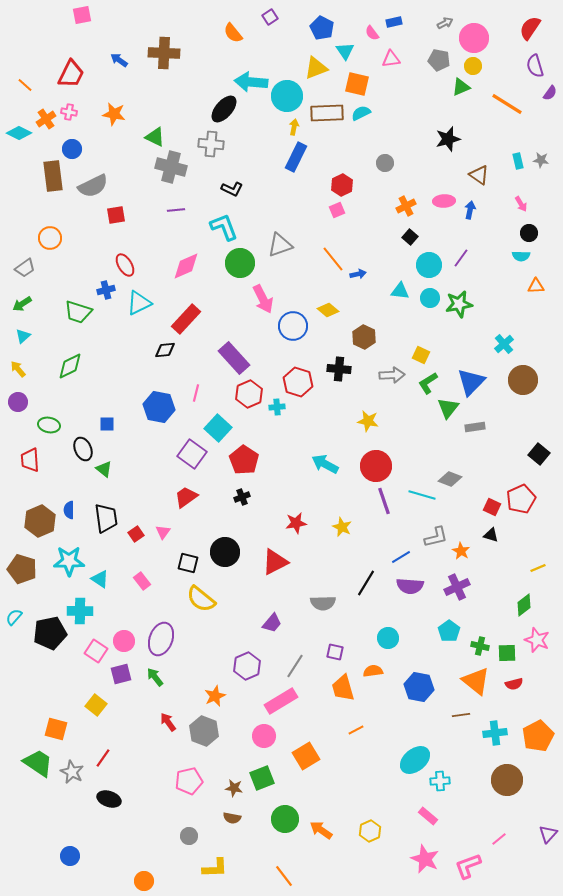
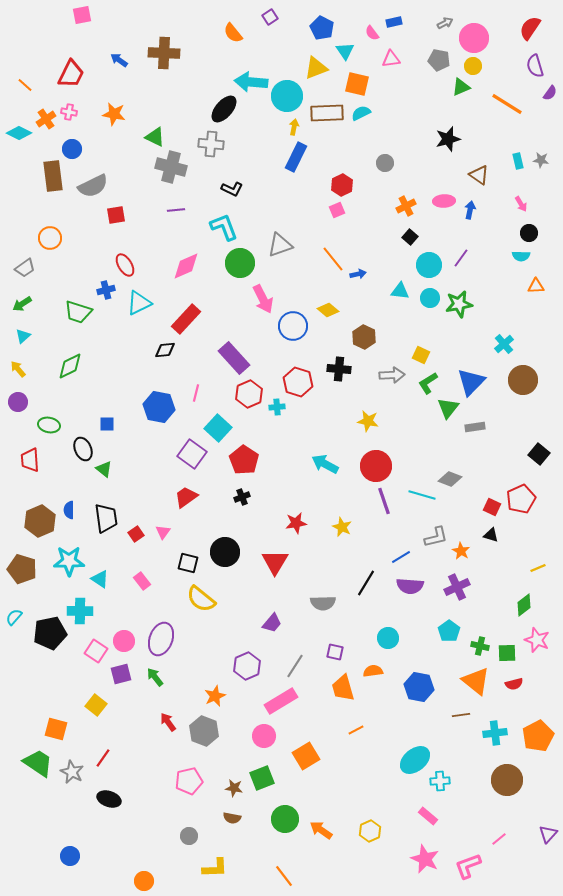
red triangle at (275, 562): rotated 32 degrees counterclockwise
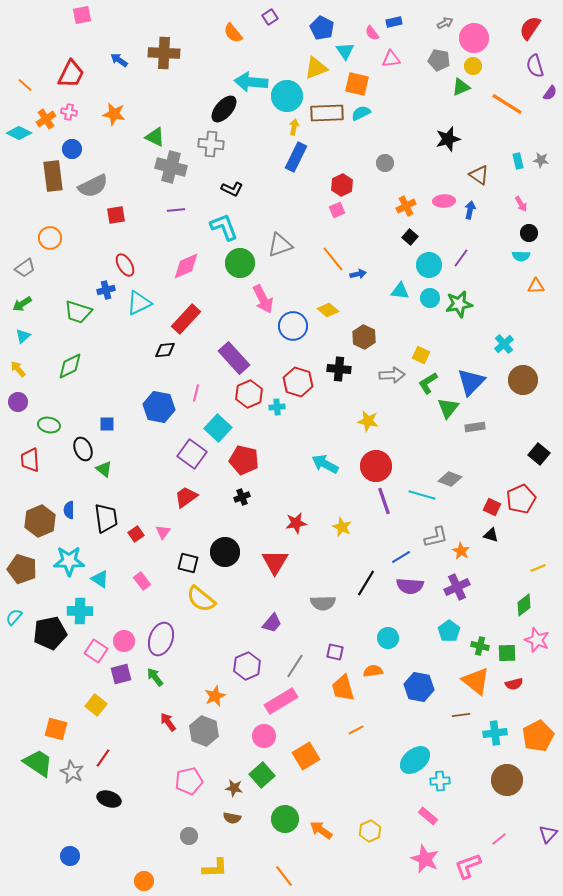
red pentagon at (244, 460): rotated 20 degrees counterclockwise
green square at (262, 778): moved 3 px up; rotated 20 degrees counterclockwise
